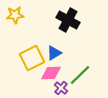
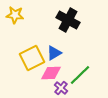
yellow star: rotated 12 degrees clockwise
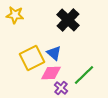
black cross: rotated 15 degrees clockwise
blue triangle: rotated 49 degrees counterclockwise
green line: moved 4 px right
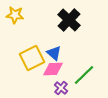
black cross: moved 1 px right
pink diamond: moved 2 px right, 4 px up
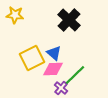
green line: moved 9 px left
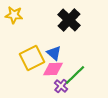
yellow star: moved 1 px left
purple cross: moved 2 px up
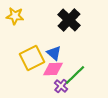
yellow star: moved 1 px right, 1 px down
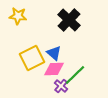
yellow star: moved 3 px right
pink diamond: moved 1 px right
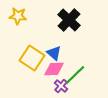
yellow square: rotated 30 degrees counterclockwise
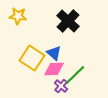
black cross: moved 1 px left, 1 px down
